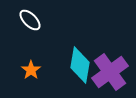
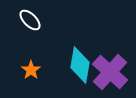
purple cross: rotated 12 degrees counterclockwise
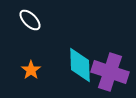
cyan diamond: rotated 12 degrees counterclockwise
purple cross: rotated 24 degrees counterclockwise
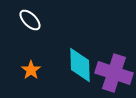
purple cross: moved 4 px right, 1 px down
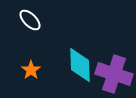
purple cross: moved 1 px down
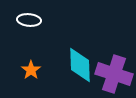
white ellipse: moved 1 px left; rotated 40 degrees counterclockwise
